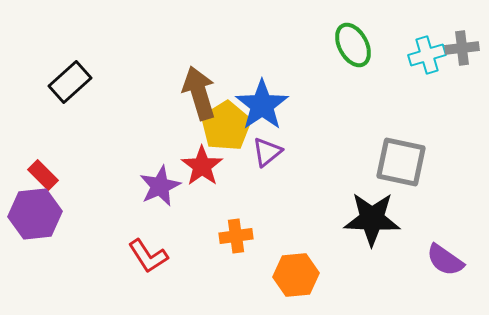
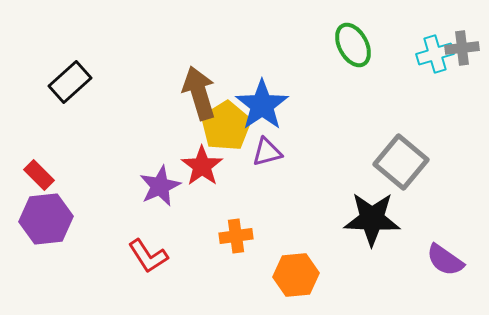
cyan cross: moved 8 px right, 1 px up
purple triangle: rotated 24 degrees clockwise
gray square: rotated 28 degrees clockwise
red rectangle: moved 4 px left
purple hexagon: moved 11 px right, 5 px down
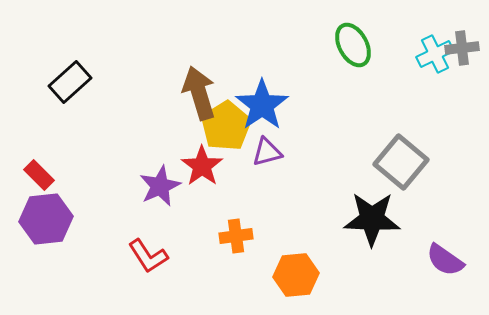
cyan cross: rotated 9 degrees counterclockwise
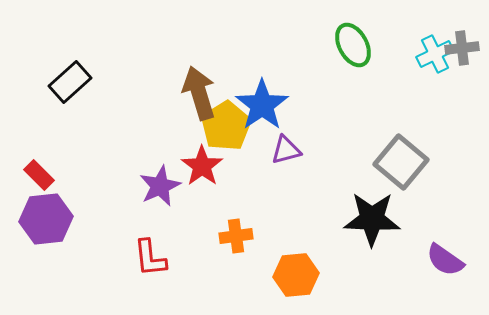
purple triangle: moved 19 px right, 2 px up
red L-shape: moved 2 px right, 2 px down; rotated 27 degrees clockwise
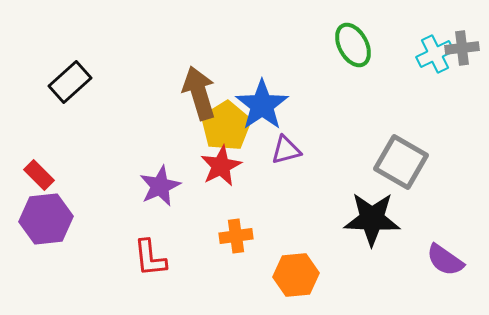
gray square: rotated 10 degrees counterclockwise
red star: moved 19 px right; rotated 9 degrees clockwise
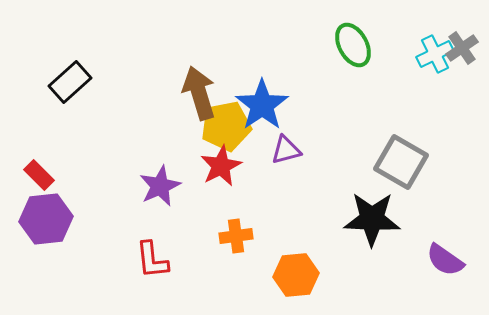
gray cross: rotated 28 degrees counterclockwise
yellow pentagon: rotated 21 degrees clockwise
red L-shape: moved 2 px right, 2 px down
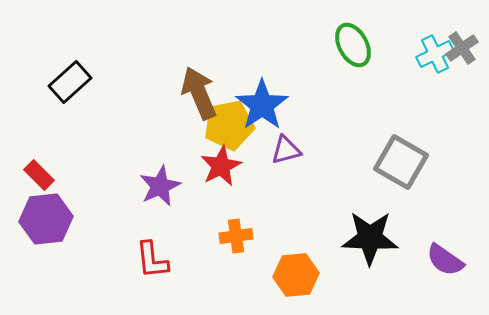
brown arrow: rotated 6 degrees counterclockwise
yellow pentagon: moved 3 px right, 1 px up
black star: moved 2 px left, 19 px down
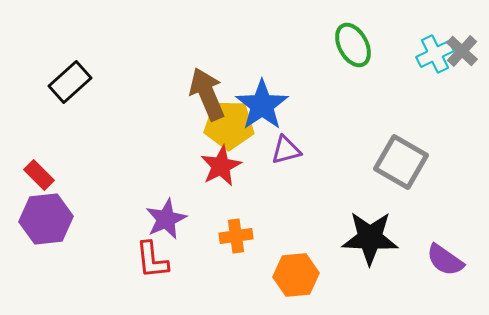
gray cross: moved 3 px down; rotated 12 degrees counterclockwise
brown arrow: moved 8 px right, 1 px down
yellow pentagon: rotated 12 degrees clockwise
purple star: moved 6 px right, 33 px down
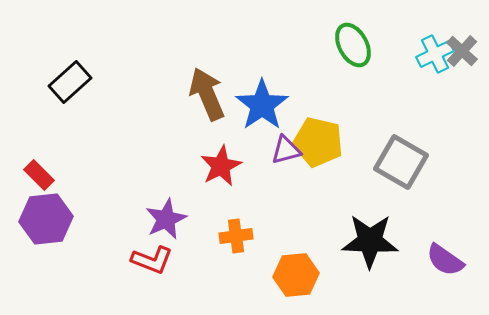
yellow pentagon: moved 89 px right, 17 px down; rotated 12 degrees clockwise
black star: moved 3 px down
red L-shape: rotated 63 degrees counterclockwise
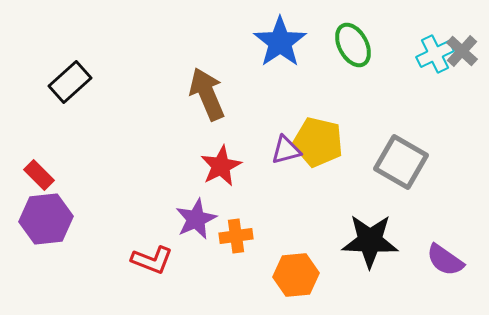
blue star: moved 18 px right, 63 px up
purple star: moved 30 px right
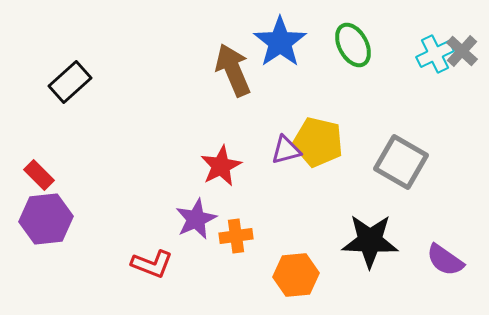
brown arrow: moved 26 px right, 24 px up
red L-shape: moved 4 px down
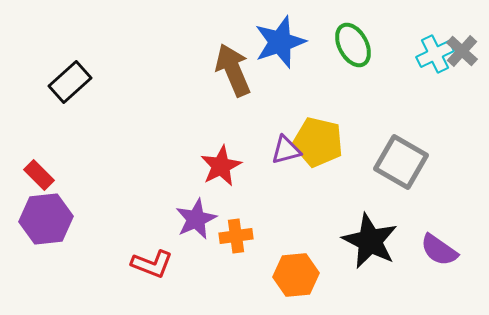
blue star: rotated 16 degrees clockwise
black star: rotated 24 degrees clockwise
purple semicircle: moved 6 px left, 10 px up
